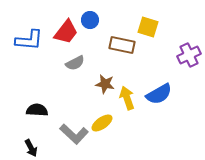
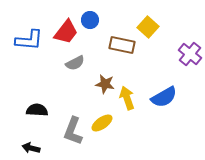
yellow square: rotated 25 degrees clockwise
purple cross: moved 1 px right, 1 px up; rotated 25 degrees counterclockwise
blue semicircle: moved 5 px right, 3 px down
gray L-shape: moved 1 px left, 3 px up; rotated 68 degrees clockwise
black arrow: rotated 132 degrees clockwise
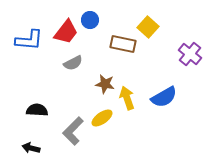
brown rectangle: moved 1 px right, 1 px up
gray semicircle: moved 2 px left
yellow ellipse: moved 5 px up
gray L-shape: rotated 24 degrees clockwise
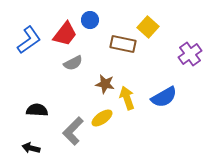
red trapezoid: moved 1 px left, 2 px down
blue L-shape: rotated 40 degrees counterclockwise
purple cross: rotated 15 degrees clockwise
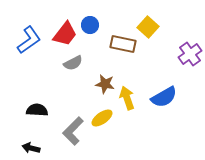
blue circle: moved 5 px down
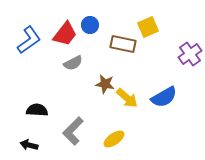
yellow square: rotated 25 degrees clockwise
yellow arrow: rotated 150 degrees clockwise
yellow ellipse: moved 12 px right, 21 px down
black arrow: moved 2 px left, 3 px up
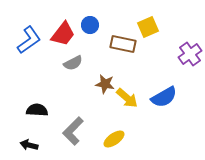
red trapezoid: moved 2 px left
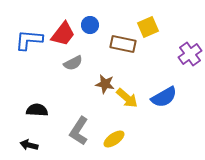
blue L-shape: rotated 140 degrees counterclockwise
gray L-shape: moved 6 px right; rotated 12 degrees counterclockwise
